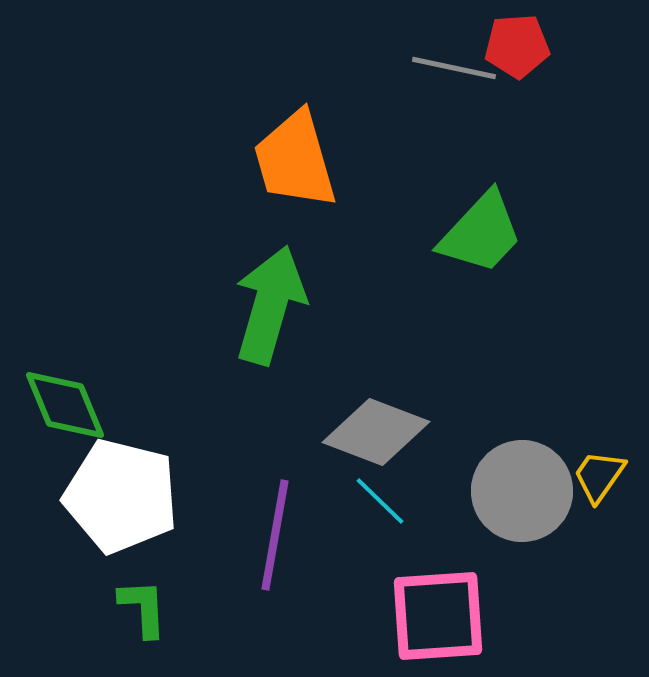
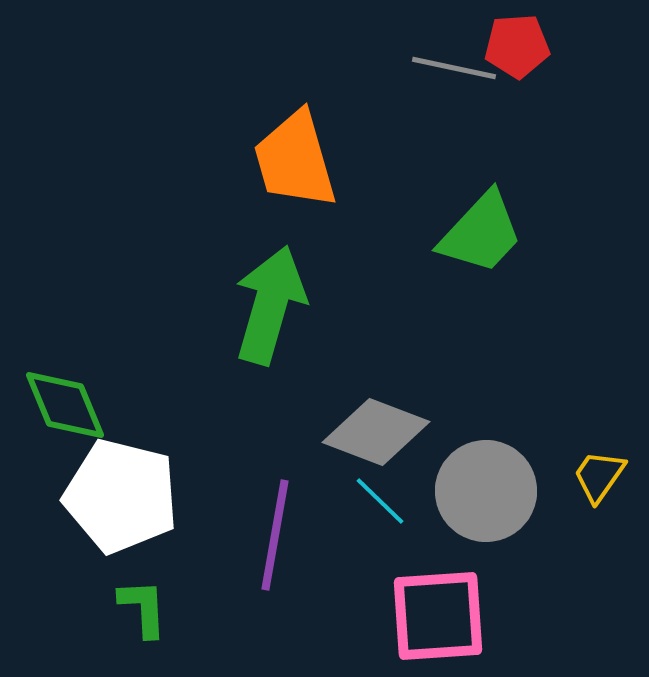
gray circle: moved 36 px left
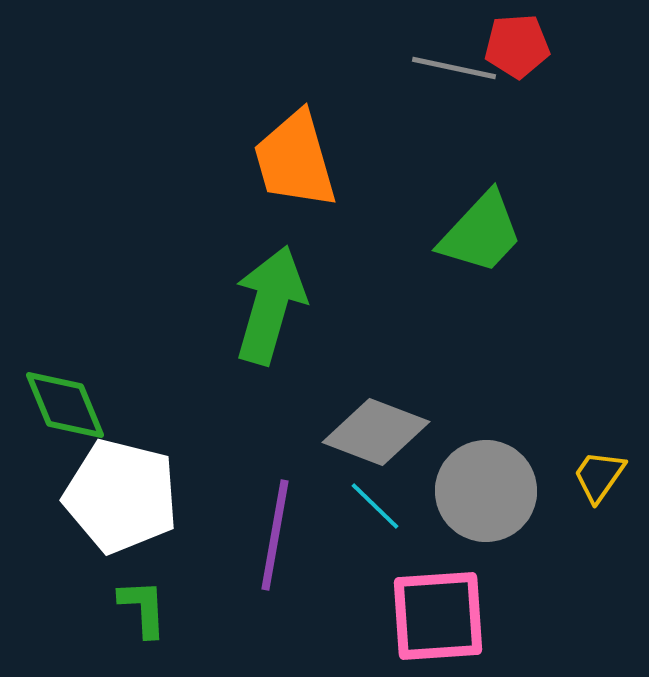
cyan line: moved 5 px left, 5 px down
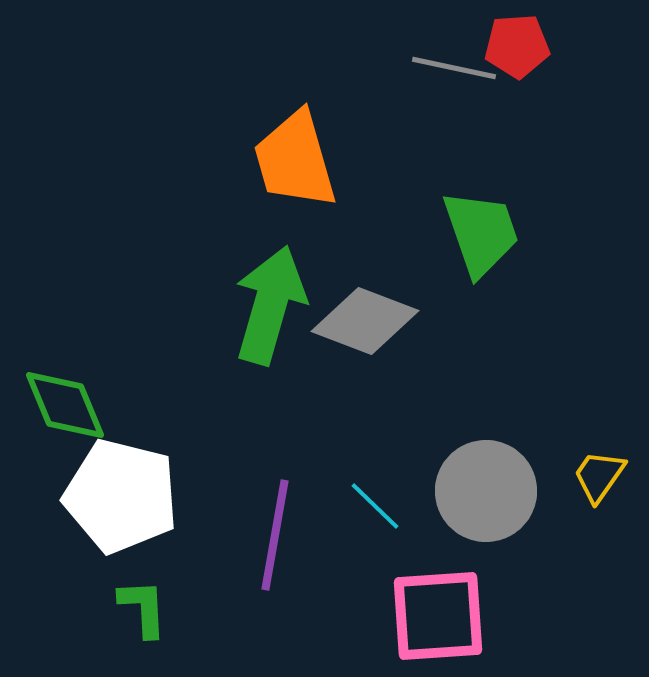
green trapezoid: rotated 62 degrees counterclockwise
gray diamond: moved 11 px left, 111 px up
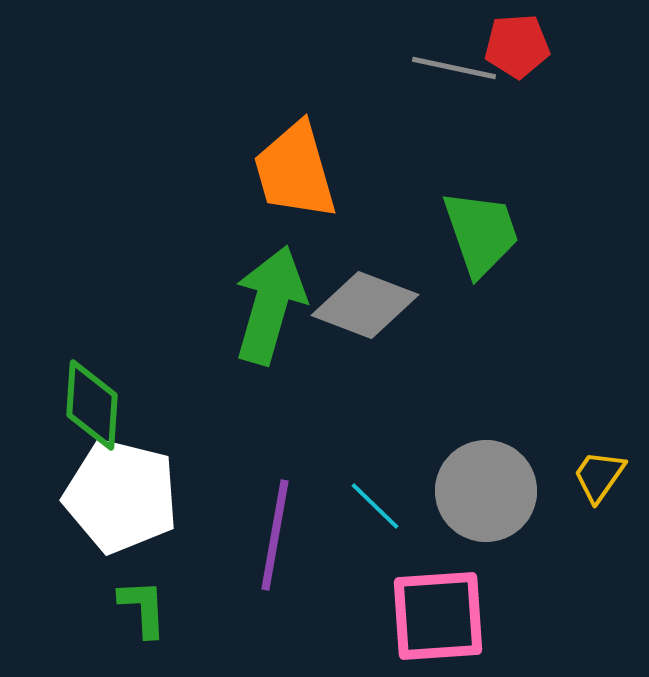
orange trapezoid: moved 11 px down
gray diamond: moved 16 px up
green diamond: moved 27 px right; rotated 26 degrees clockwise
